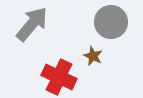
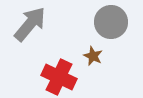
gray arrow: moved 2 px left
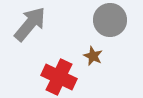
gray circle: moved 1 px left, 2 px up
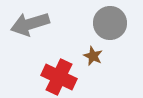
gray circle: moved 3 px down
gray arrow: rotated 147 degrees counterclockwise
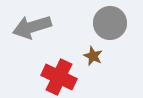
gray arrow: moved 2 px right, 3 px down
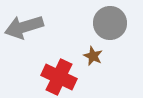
gray arrow: moved 8 px left
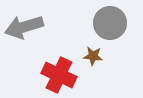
brown star: rotated 18 degrees counterclockwise
red cross: moved 2 px up
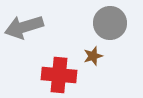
brown star: rotated 24 degrees counterclockwise
red cross: rotated 20 degrees counterclockwise
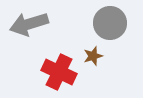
gray arrow: moved 5 px right, 3 px up
red cross: moved 3 px up; rotated 20 degrees clockwise
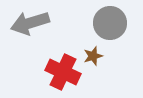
gray arrow: moved 1 px right, 1 px up
red cross: moved 4 px right
